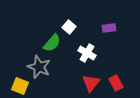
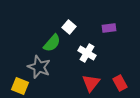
red rectangle: moved 4 px right
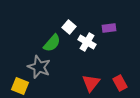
white cross: moved 11 px up
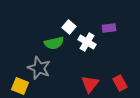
green semicircle: moved 2 px right; rotated 36 degrees clockwise
gray star: moved 1 px down
red triangle: moved 1 px left, 1 px down
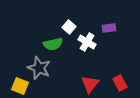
green semicircle: moved 1 px left, 1 px down
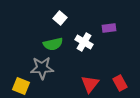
white square: moved 9 px left, 9 px up
white cross: moved 3 px left
gray star: moved 3 px right; rotated 25 degrees counterclockwise
yellow square: moved 1 px right
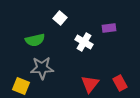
green semicircle: moved 18 px left, 4 px up
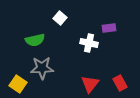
white cross: moved 5 px right, 1 px down; rotated 18 degrees counterclockwise
yellow square: moved 3 px left, 2 px up; rotated 12 degrees clockwise
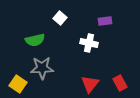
purple rectangle: moved 4 px left, 7 px up
